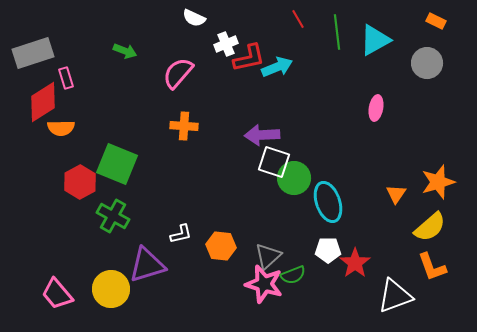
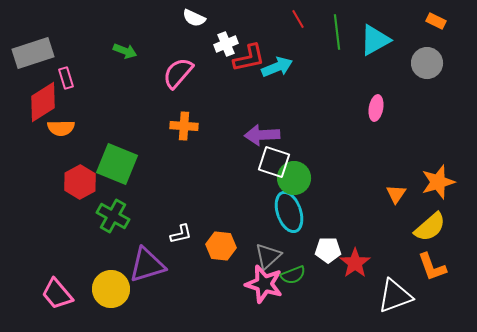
cyan ellipse: moved 39 px left, 10 px down
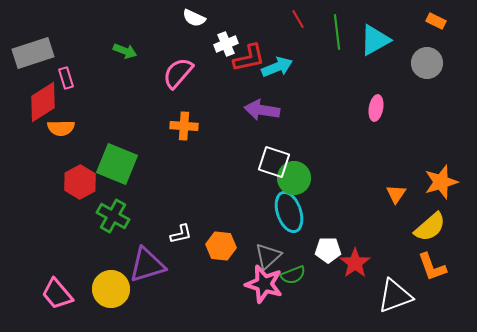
purple arrow: moved 25 px up; rotated 12 degrees clockwise
orange star: moved 3 px right
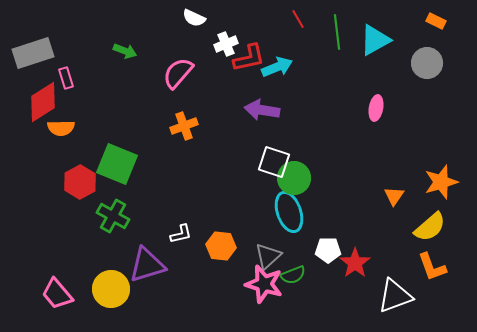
orange cross: rotated 24 degrees counterclockwise
orange triangle: moved 2 px left, 2 px down
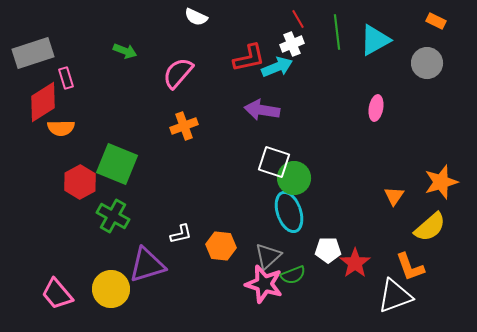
white semicircle: moved 2 px right, 1 px up
white cross: moved 66 px right
orange L-shape: moved 22 px left
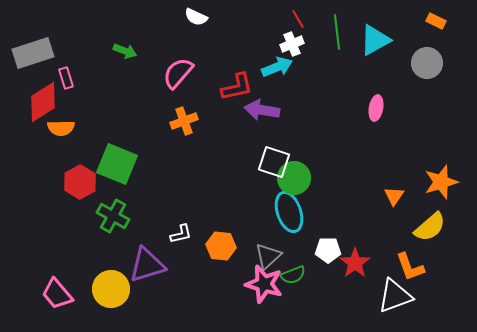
red L-shape: moved 12 px left, 29 px down
orange cross: moved 5 px up
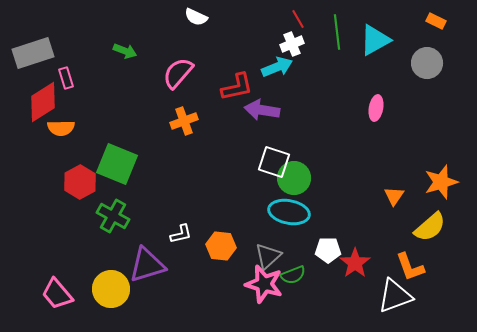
cyan ellipse: rotated 60 degrees counterclockwise
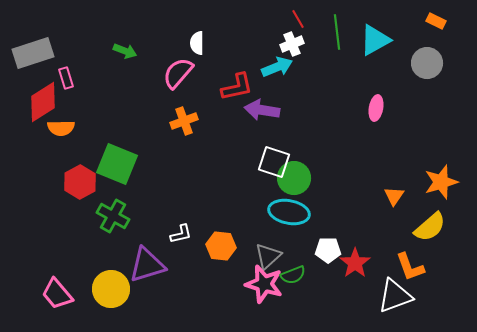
white semicircle: moved 1 px right, 26 px down; rotated 65 degrees clockwise
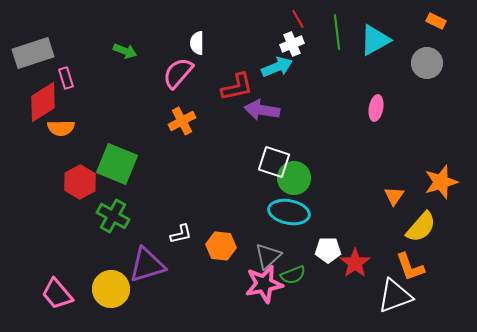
orange cross: moved 2 px left; rotated 8 degrees counterclockwise
yellow semicircle: moved 9 px left; rotated 8 degrees counterclockwise
pink star: rotated 27 degrees counterclockwise
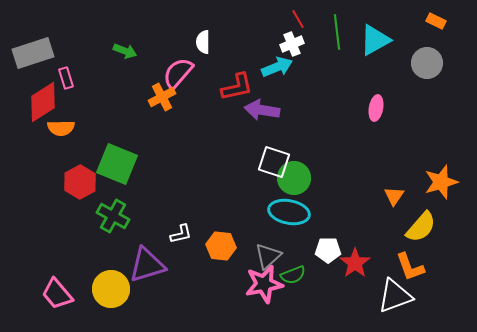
white semicircle: moved 6 px right, 1 px up
orange cross: moved 20 px left, 24 px up
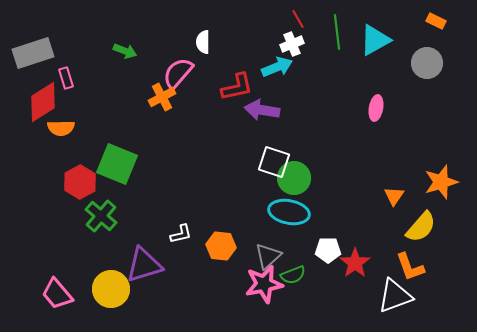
green cross: moved 12 px left; rotated 12 degrees clockwise
purple triangle: moved 3 px left
